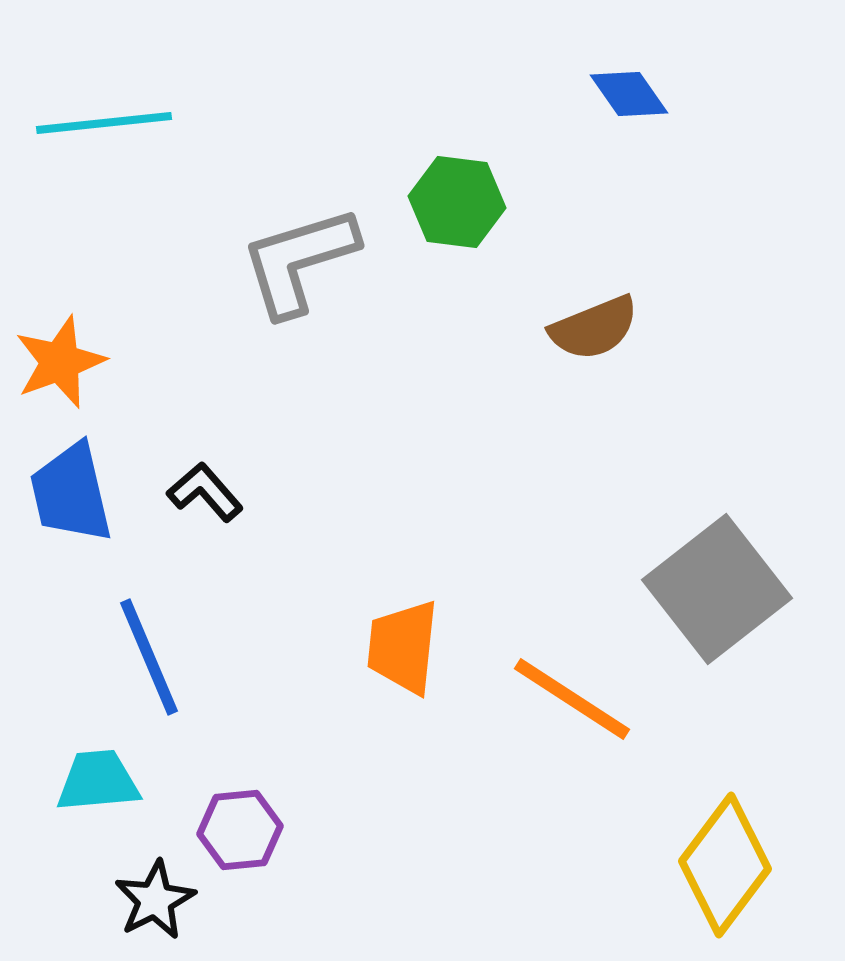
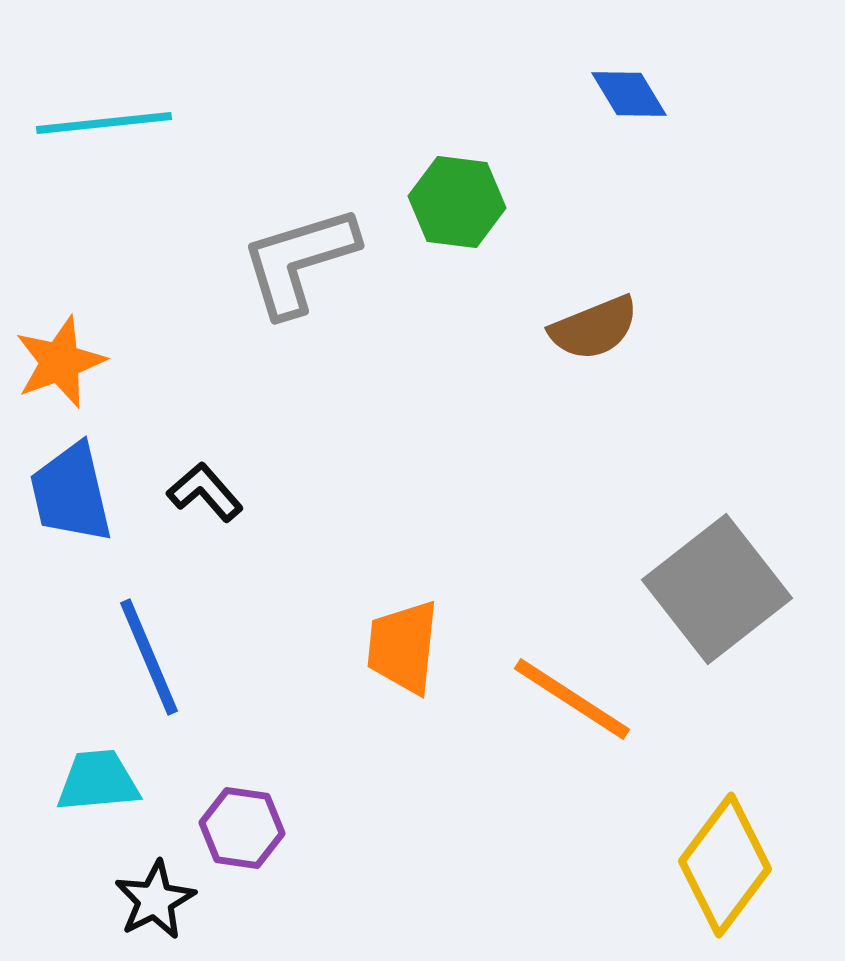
blue diamond: rotated 4 degrees clockwise
purple hexagon: moved 2 px right, 2 px up; rotated 14 degrees clockwise
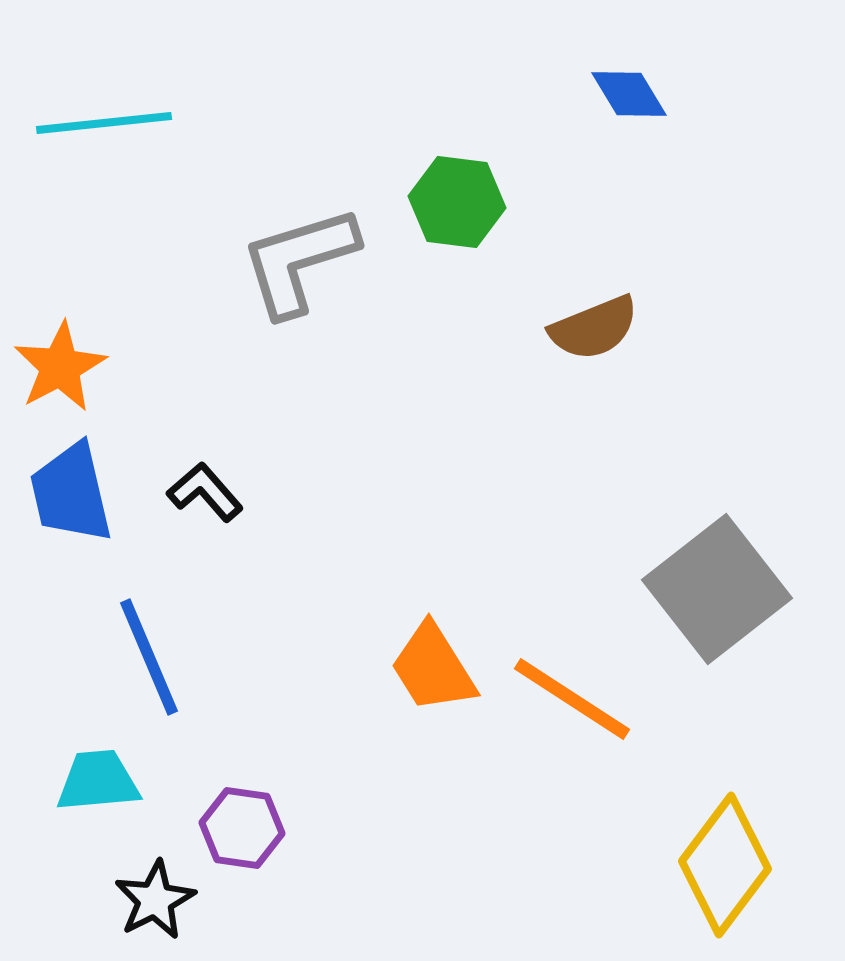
orange star: moved 5 px down; rotated 8 degrees counterclockwise
orange trapezoid: moved 30 px right, 21 px down; rotated 38 degrees counterclockwise
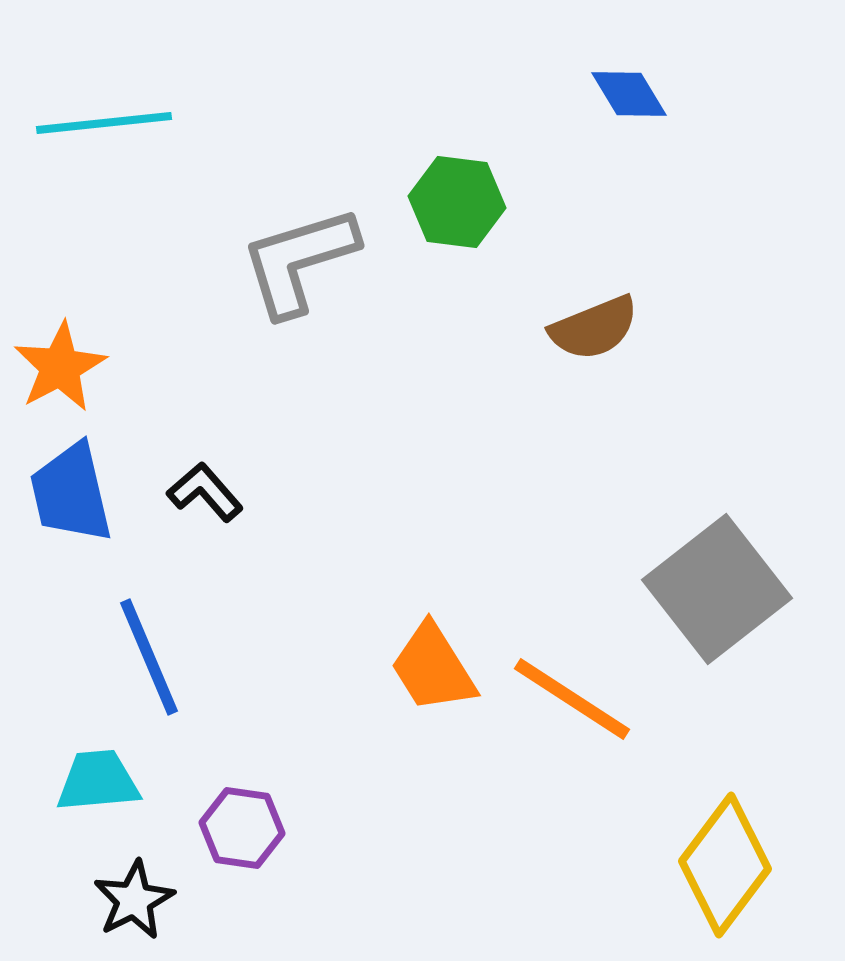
black star: moved 21 px left
